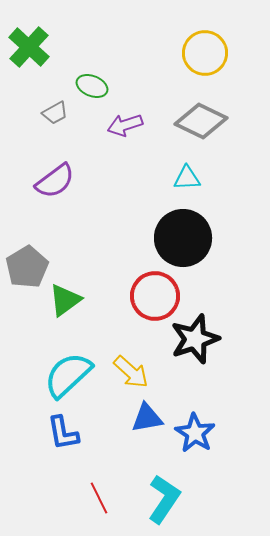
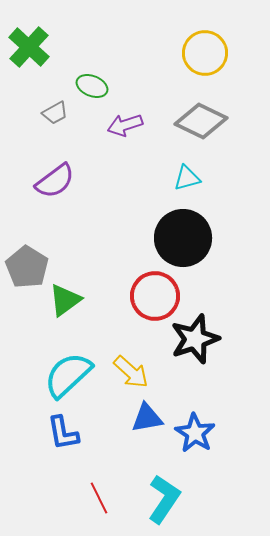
cyan triangle: rotated 12 degrees counterclockwise
gray pentagon: rotated 9 degrees counterclockwise
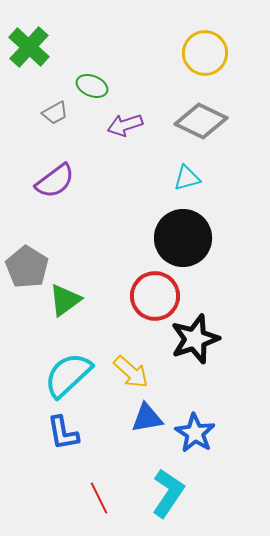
cyan L-shape: moved 4 px right, 6 px up
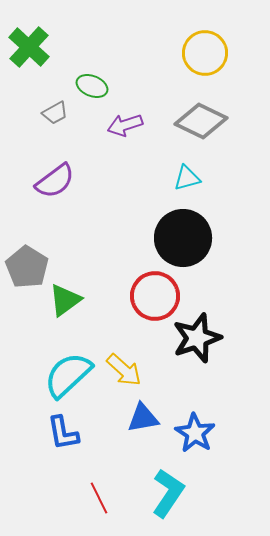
black star: moved 2 px right, 1 px up
yellow arrow: moved 7 px left, 2 px up
blue triangle: moved 4 px left
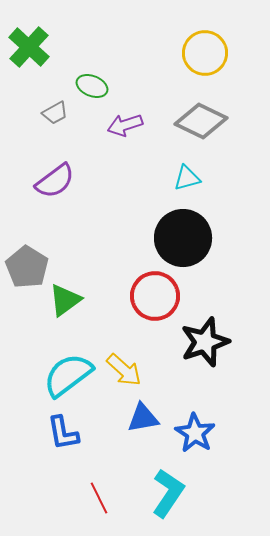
black star: moved 8 px right, 4 px down
cyan semicircle: rotated 6 degrees clockwise
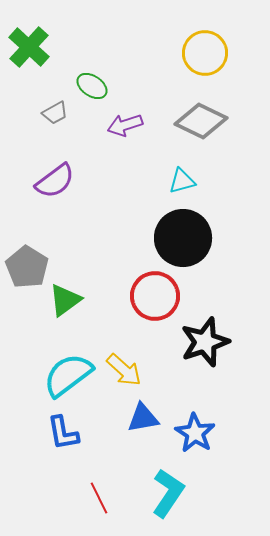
green ellipse: rotated 12 degrees clockwise
cyan triangle: moved 5 px left, 3 px down
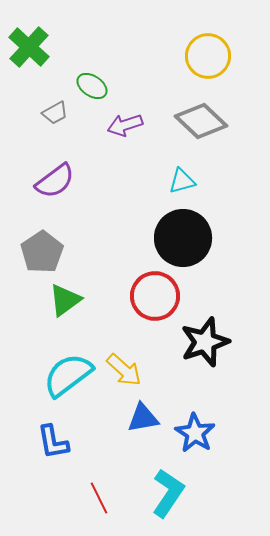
yellow circle: moved 3 px right, 3 px down
gray diamond: rotated 18 degrees clockwise
gray pentagon: moved 15 px right, 15 px up; rotated 6 degrees clockwise
blue L-shape: moved 10 px left, 9 px down
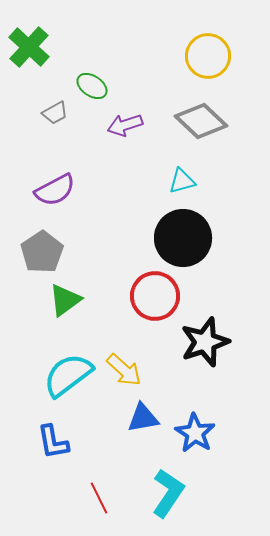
purple semicircle: moved 9 px down; rotated 9 degrees clockwise
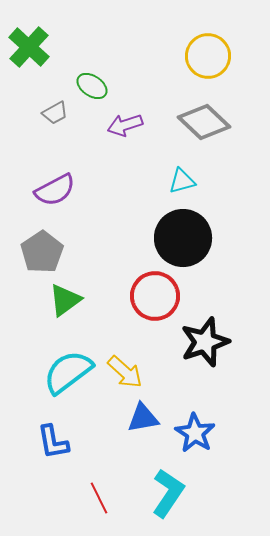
gray diamond: moved 3 px right, 1 px down
yellow arrow: moved 1 px right, 2 px down
cyan semicircle: moved 3 px up
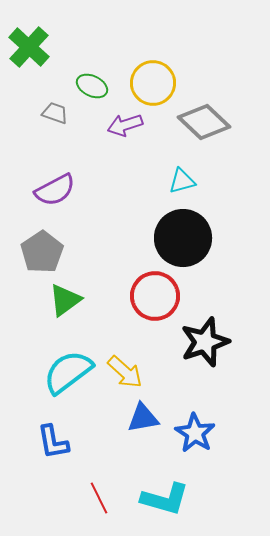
yellow circle: moved 55 px left, 27 px down
green ellipse: rotated 8 degrees counterclockwise
gray trapezoid: rotated 132 degrees counterclockwise
cyan L-shape: moved 3 px left, 6 px down; rotated 72 degrees clockwise
